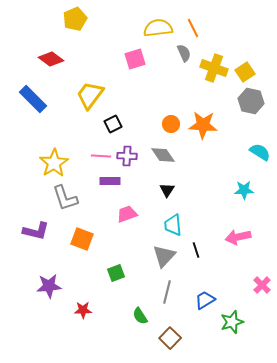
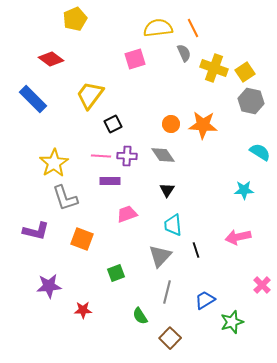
gray triangle: moved 4 px left
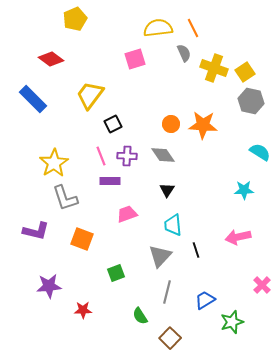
pink line: rotated 66 degrees clockwise
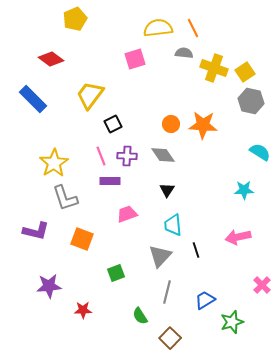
gray semicircle: rotated 60 degrees counterclockwise
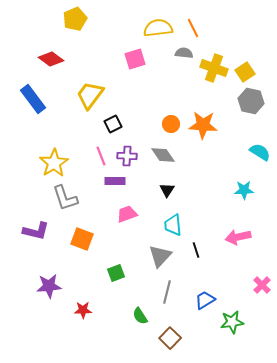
blue rectangle: rotated 8 degrees clockwise
purple rectangle: moved 5 px right
green star: rotated 10 degrees clockwise
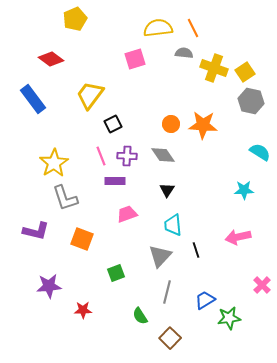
green star: moved 3 px left, 4 px up
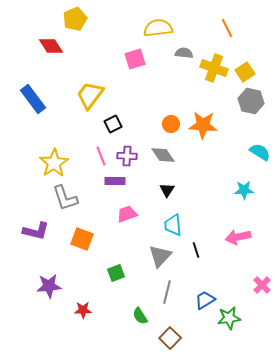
orange line: moved 34 px right
red diamond: moved 13 px up; rotated 20 degrees clockwise
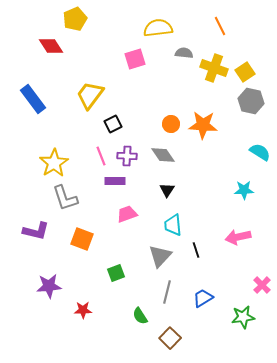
orange line: moved 7 px left, 2 px up
blue trapezoid: moved 2 px left, 2 px up
green star: moved 14 px right, 1 px up
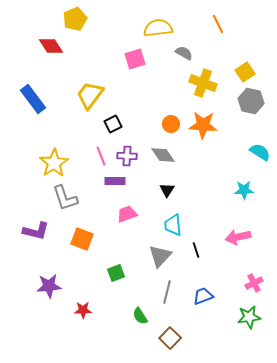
orange line: moved 2 px left, 2 px up
gray semicircle: rotated 24 degrees clockwise
yellow cross: moved 11 px left, 15 px down
pink cross: moved 8 px left, 2 px up; rotated 18 degrees clockwise
blue trapezoid: moved 2 px up; rotated 10 degrees clockwise
green star: moved 6 px right
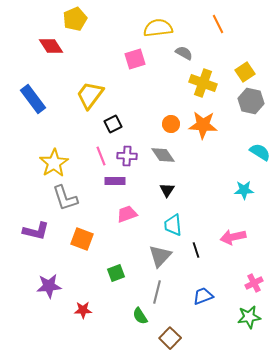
pink arrow: moved 5 px left
gray line: moved 10 px left
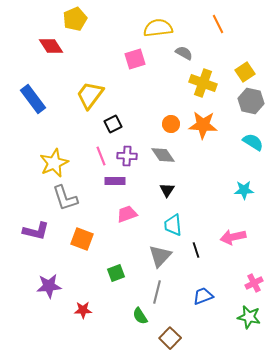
cyan semicircle: moved 7 px left, 10 px up
yellow star: rotated 8 degrees clockwise
green star: rotated 20 degrees clockwise
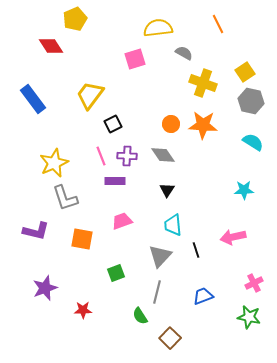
pink trapezoid: moved 5 px left, 7 px down
orange square: rotated 10 degrees counterclockwise
purple star: moved 4 px left, 2 px down; rotated 15 degrees counterclockwise
